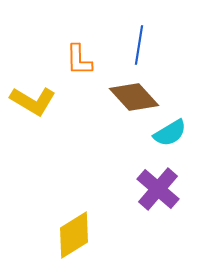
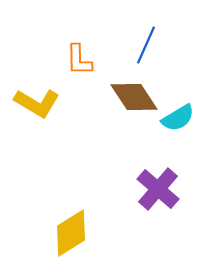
blue line: moved 7 px right; rotated 15 degrees clockwise
brown diamond: rotated 9 degrees clockwise
yellow L-shape: moved 4 px right, 2 px down
cyan semicircle: moved 8 px right, 15 px up
yellow diamond: moved 3 px left, 2 px up
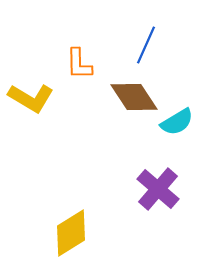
orange L-shape: moved 4 px down
yellow L-shape: moved 6 px left, 5 px up
cyan semicircle: moved 1 px left, 4 px down
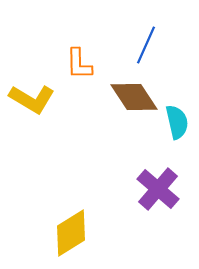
yellow L-shape: moved 1 px right, 1 px down
cyan semicircle: rotated 72 degrees counterclockwise
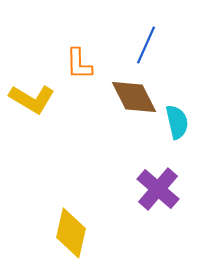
brown diamond: rotated 6 degrees clockwise
yellow diamond: rotated 45 degrees counterclockwise
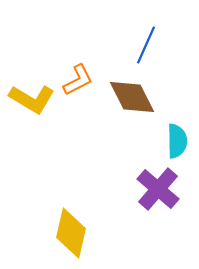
orange L-shape: moved 1 px left, 16 px down; rotated 116 degrees counterclockwise
brown diamond: moved 2 px left
cyan semicircle: moved 19 px down; rotated 12 degrees clockwise
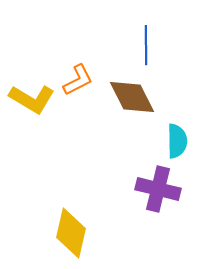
blue line: rotated 24 degrees counterclockwise
purple cross: rotated 27 degrees counterclockwise
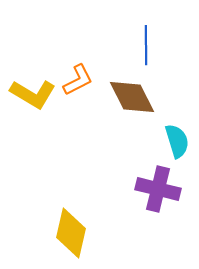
yellow L-shape: moved 1 px right, 5 px up
cyan semicircle: rotated 16 degrees counterclockwise
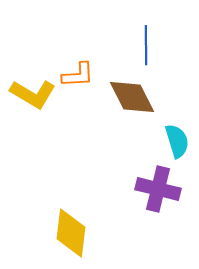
orange L-shape: moved 5 px up; rotated 24 degrees clockwise
yellow diamond: rotated 6 degrees counterclockwise
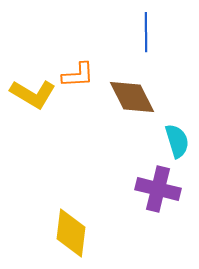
blue line: moved 13 px up
